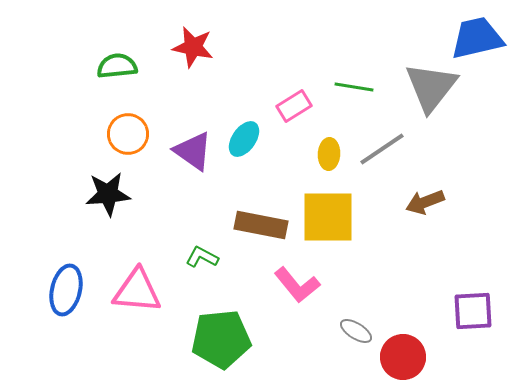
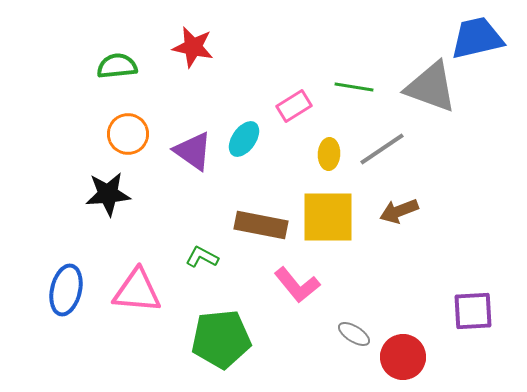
gray triangle: rotated 48 degrees counterclockwise
brown arrow: moved 26 px left, 9 px down
gray ellipse: moved 2 px left, 3 px down
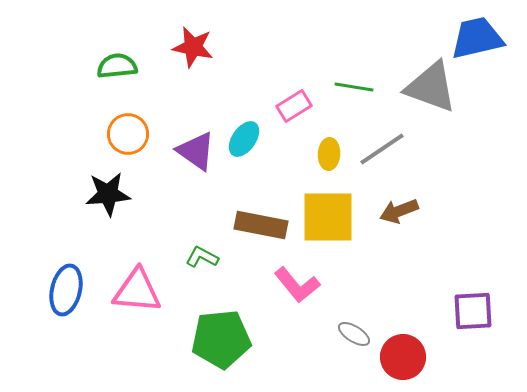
purple triangle: moved 3 px right
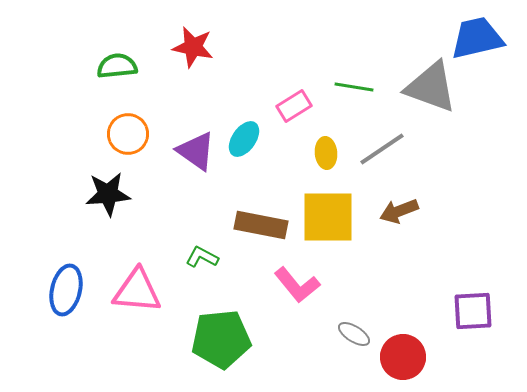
yellow ellipse: moved 3 px left, 1 px up; rotated 8 degrees counterclockwise
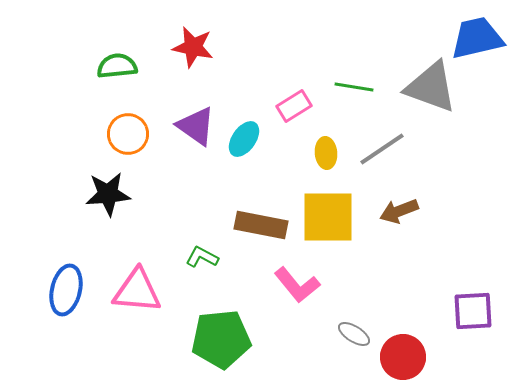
purple triangle: moved 25 px up
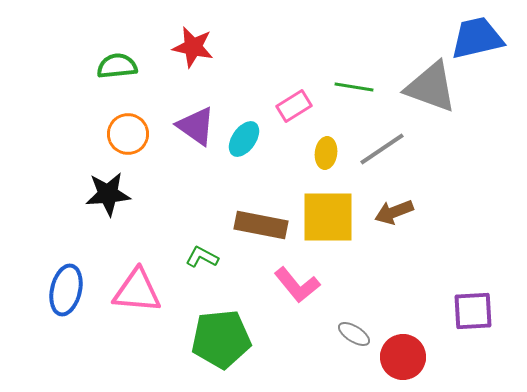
yellow ellipse: rotated 12 degrees clockwise
brown arrow: moved 5 px left, 1 px down
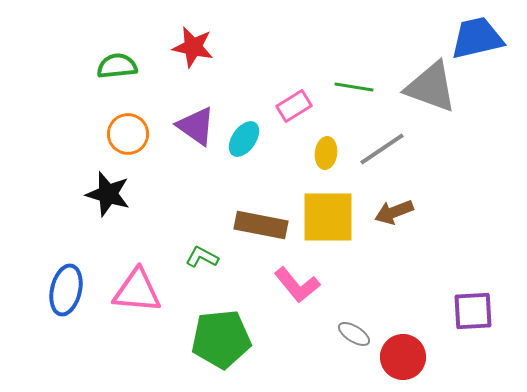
black star: rotated 21 degrees clockwise
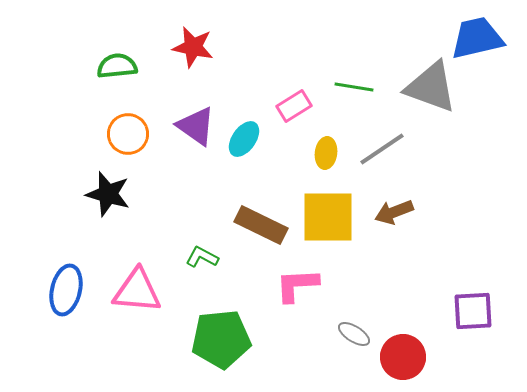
brown rectangle: rotated 15 degrees clockwise
pink L-shape: rotated 126 degrees clockwise
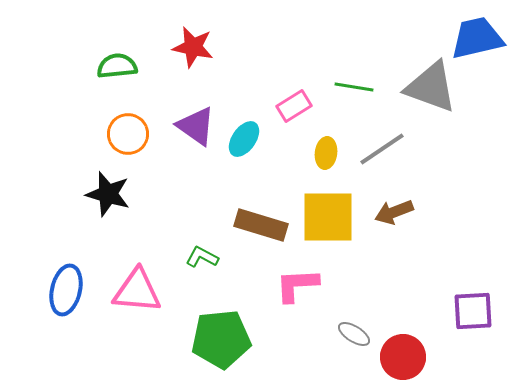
brown rectangle: rotated 9 degrees counterclockwise
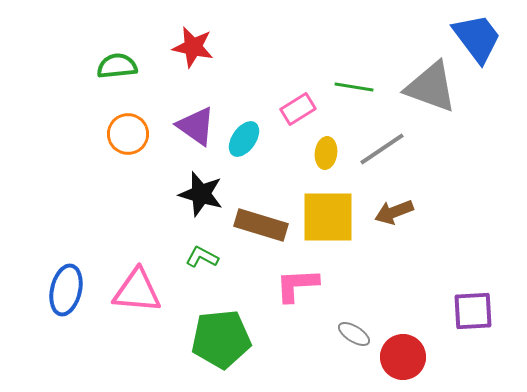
blue trapezoid: rotated 66 degrees clockwise
pink rectangle: moved 4 px right, 3 px down
black star: moved 93 px right
